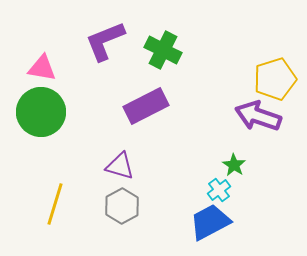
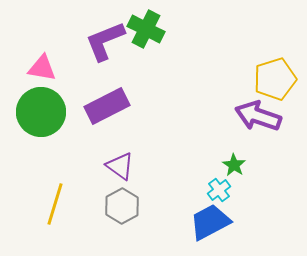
green cross: moved 17 px left, 21 px up
purple rectangle: moved 39 px left
purple triangle: rotated 20 degrees clockwise
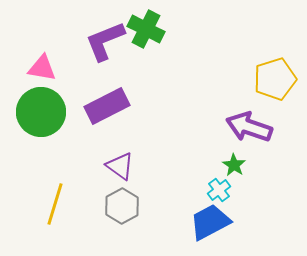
purple arrow: moved 9 px left, 11 px down
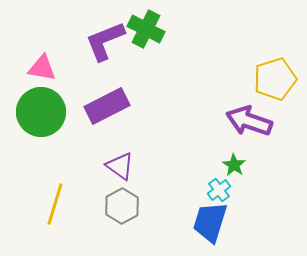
purple arrow: moved 6 px up
blue trapezoid: rotated 45 degrees counterclockwise
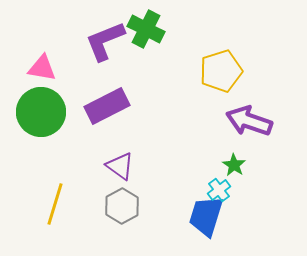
yellow pentagon: moved 54 px left, 8 px up
blue trapezoid: moved 4 px left, 6 px up
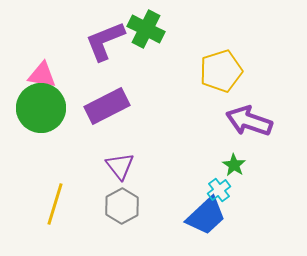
pink triangle: moved 7 px down
green circle: moved 4 px up
purple triangle: rotated 16 degrees clockwise
blue trapezoid: rotated 150 degrees counterclockwise
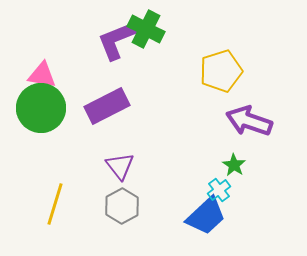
purple L-shape: moved 12 px right, 1 px up
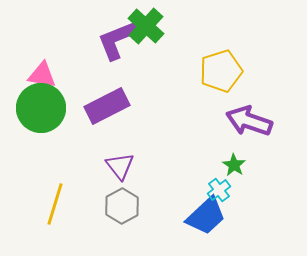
green cross: moved 3 px up; rotated 15 degrees clockwise
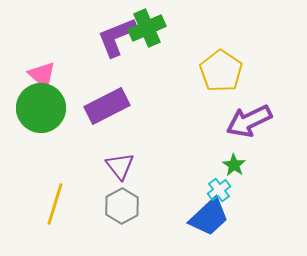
green cross: moved 1 px right, 2 px down; rotated 24 degrees clockwise
purple L-shape: moved 3 px up
yellow pentagon: rotated 21 degrees counterclockwise
pink triangle: rotated 32 degrees clockwise
purple arrow: rotated 45 degrees counterclockwise
blue trapezoid: moved 3 px right, 1 px down
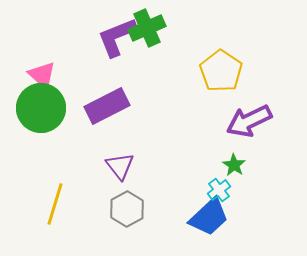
gray hexagon: moved 5 px right, 3 px down
